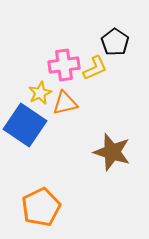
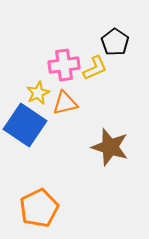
yellow star: moved 2 px left
brown star: moved 2 px left, 5 px up
orange pentagon: moved 2 px left, 1 px down
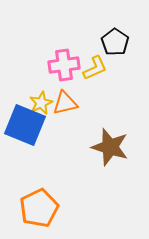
yellow star: moved 3 px right, 10 px down
blue square: rotated 12 degrees counterclockwise
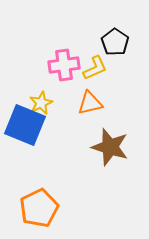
orange triangle: moved 25 px right
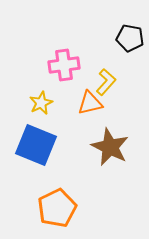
black pentagon: moved 15 px right, 4 px up; rotated 24 degrees counterclockwise
yellow L-shape: moved 11 px right, 14 px down; rotated 24 degrees counterclockwise
blue square: moved 11 px right, 20 px down
brown star: rotated 9 degrees clockwise
orange pentagon: moved 18 px right
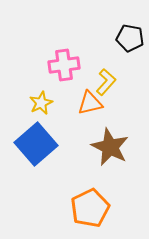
blue square: moved 1 px up; rotated 27 degrees clockwise
orange pentagon: moved 33 px right
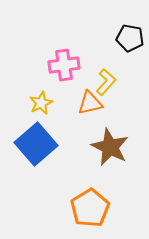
orange pentagon: rotated 6 degrees counterclockwise
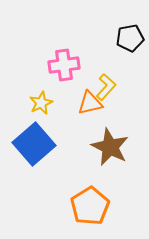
black pentagon: rotated 20 degrees counterclockwise
yellow L-shape: moved 5 px down
blue square: moved 2 px left
orange pentagon: moved 2 px up
